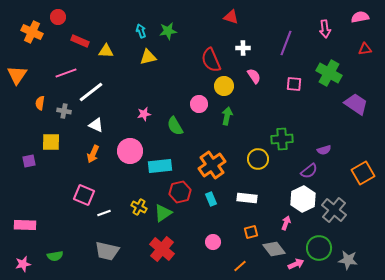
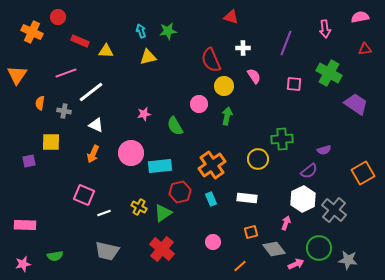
pink circle at (130, 151): moved 1 px right, 2 px down
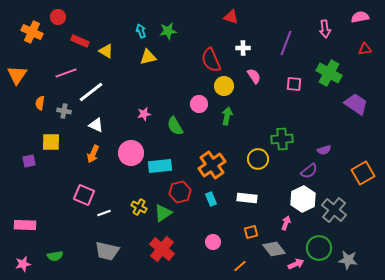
yellow triangle at (106, 51): rotated 28 degrees clockwise
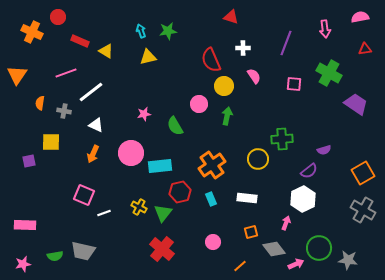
gray cross at (334, 210): moved 29 px right; rotated 10 degrees counterclockwise
green triangle at (163, 213): rotated 18 degrees counterclockwise
gray trapezoid at (107, 251): moved 24 px left
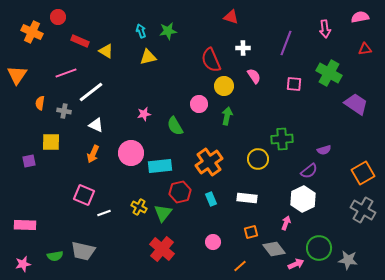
orange cross at (212, 165): moved 3 px left, 3 px up
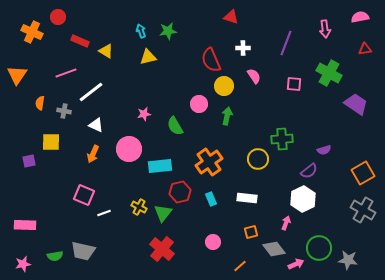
pink circle at (131, 153): moved 2 px left, 4 px up
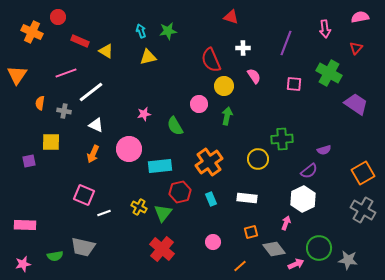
red triangle at (365, 49): moved 9 px left, 1 px up; rotated 40 degrees counterclockwise
gray trapezoid at (83, 251): moved 4 px up
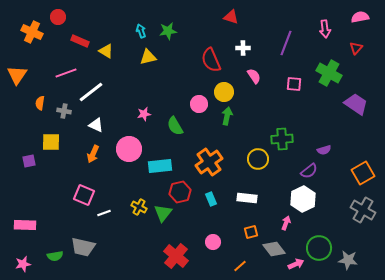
yellow circle at (224, 86): moved 6 px down
red cross at (162, 249): moved 14 px right, 7 px down
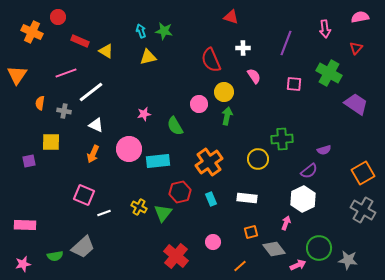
green star at (168, 31): moved 4 px left; rotated 18 degrees clockwise
cyan rectangle at (160, 166): moved 2 px left, 5 px up
gray trapezoid at (83, 247): rotated 55 degrees counterclockwise
pink arrow at (296, 264): moved 2 px right, 1 px down
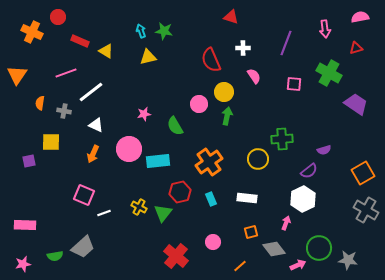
red triangle at (356, 48): rotated 32 degrees clockwise
gray cross at (363, 210): moved 3 px right
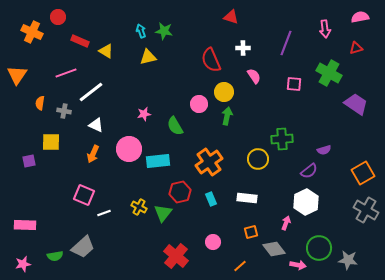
white hexagon at (303, 199): moved 3 px right, 3 px down
pink arrow at (298, 265): rotated 35 degrees clockwise
